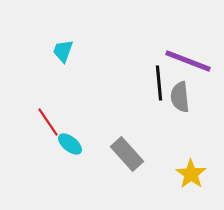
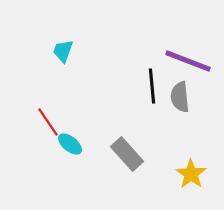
black line: moved 7 px left, 3 px down
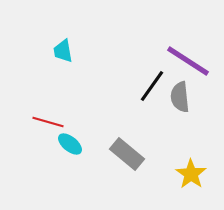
cyan trapezoid: rotated 30 degrees counterclockwise
purple line: rotated 12 degrees clockwise
black line: rotated 40 degrees clockwise
red line: rotated 40 degrees counterclockwise
gray rectangle: rotated 8 degrees counterclockwise
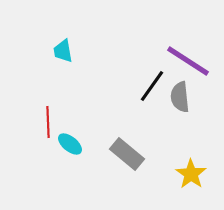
red line: rotated 72 degrees clockwise
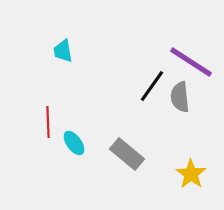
purple line: moved 3 px right, 1 px down
cyan ellipse: moved 4 px right, 1 px up; rotated 15 degrees clockwise
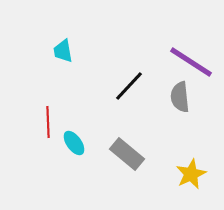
black line: moved 23 px left; rotated 8 degrees clockwise
yellow star: rotated 12 degrees clockwise
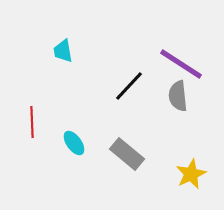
purple line: moved 10 px left, 2 px down
gray semicircle: moved 2 px left, 1 px up
red line: moved 16 px left
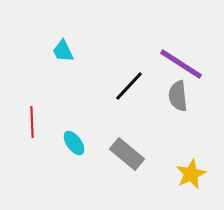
cyan trapezoid: rotated 15 degrees counterclockwise
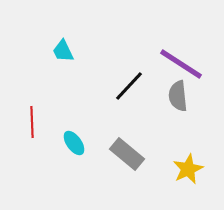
yellow star: moved 3 px left, 5 px up
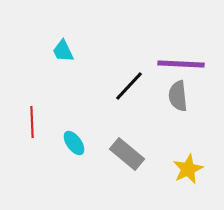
purple line: rotated 30 degrees counterclockwise
